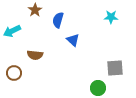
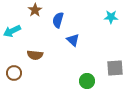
green circle: moved 11 px left, 7 px up
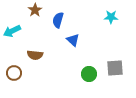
green circle: moved 2 px right, 7 px up
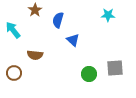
cyan star: moved 3 px left, 2 px up
cyan arrow: moved 1 px right, 1 px up; rotated 78 degrees clockwise
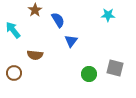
blue semicircle: rotated 133 degrees clockwise
blue triangle: moved 2 px left, 1 px down; rotated 24 degrees clockwise
gray square: rotated 18 degrees clockwise
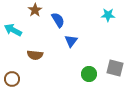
cyan arrow: rotated 24 degrees counterclockwise
brown circle: moved 2 px left, 6 px down
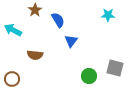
green circle: moved 2 px down
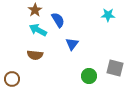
cyan arrow: moved 25 px right
blue triangle: moved 1 px right, 3 px down
